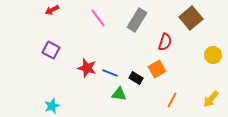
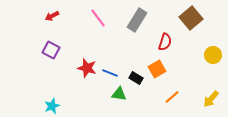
red arrow: moved 6 px down
orange line: moved 3 px up; rotated 21 degrees clockwise
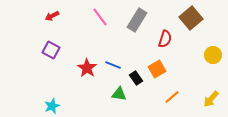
pink line: moved 2 px right, 1 px up
red semicircle: moved 3 px up
red star: rotated 18 degrees clockwise
blue line: moved 3 px right, 8 px up
black rectangle: rotated 24 degrees clockwise
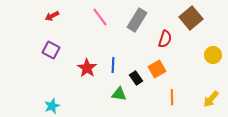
blue line: rotated 70 degrees clockwise
orange line: rotated 49 degrees counterclockwise
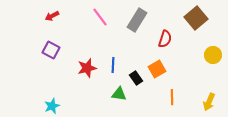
brown square: moved 5 px right
red star: rotated 24 degrees clockwise
yellow arrow: moved 2 px left, 3 px down; rotated 18 degrees counterclockwise
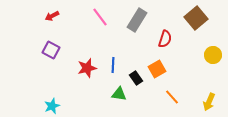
orange line: rotated 42 degrees counterclockwise
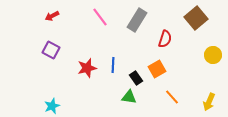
green triangle: moved 10 px right, 3 px down
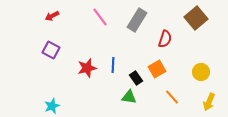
yellow circle: moved 12 px left, 17 px down
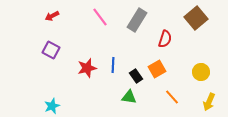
black rectangle: moved 2 px up
